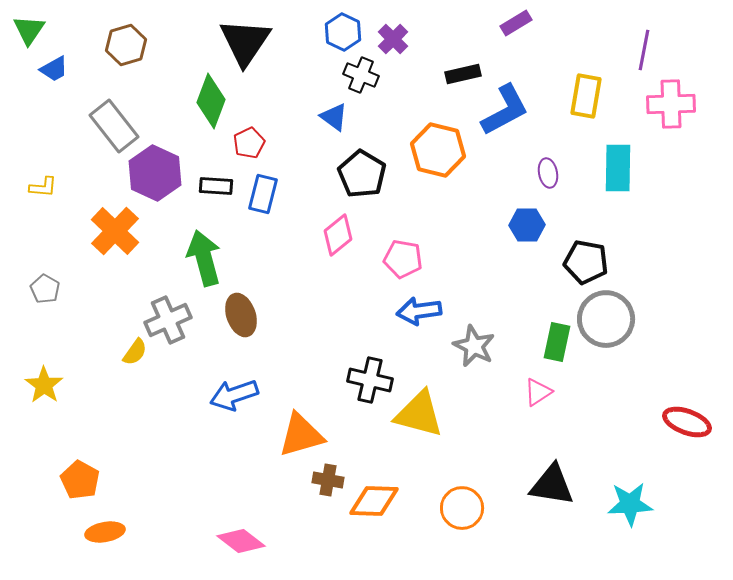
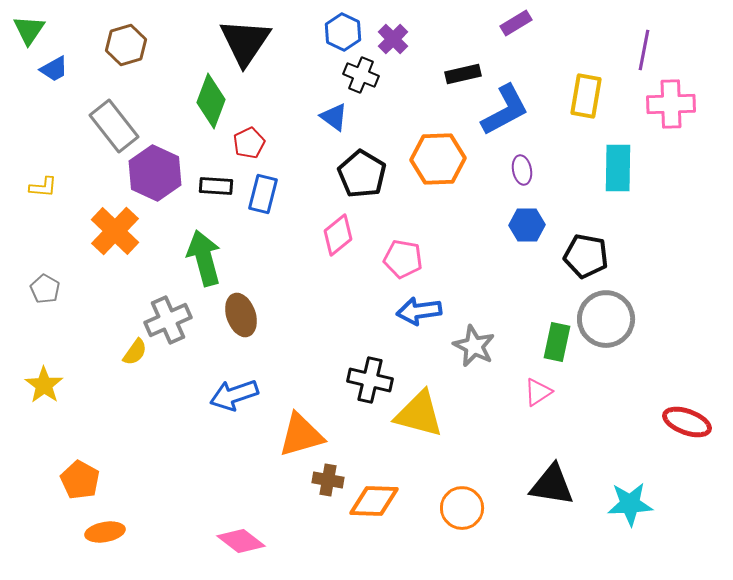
orange hexagon at (438, 150): moved 9 px down; rotated 16 degrees counterclockwise
purple ellipse at (548, 173): moved 26 px left, 3 px up
black pentagon at (586, 262): moved 6 px up
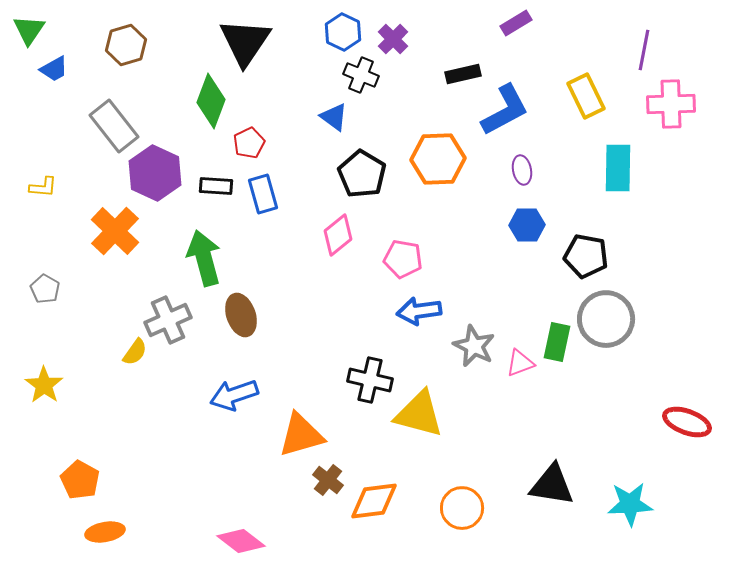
yellow rectangle at (586, 96): rotated 36 degrees counterclockwise
blue rectangle at (263, 194): rotated 30 degrees counterclockwise
pink triangle at (538, 392): moved 18 px left, 29 px up; rotated 12 degrees clockwise
brown cross at (328, 480): rotated 28 degrees clockwise
orange diamond at (374, 501): rotated 9 degrees counterclockwise
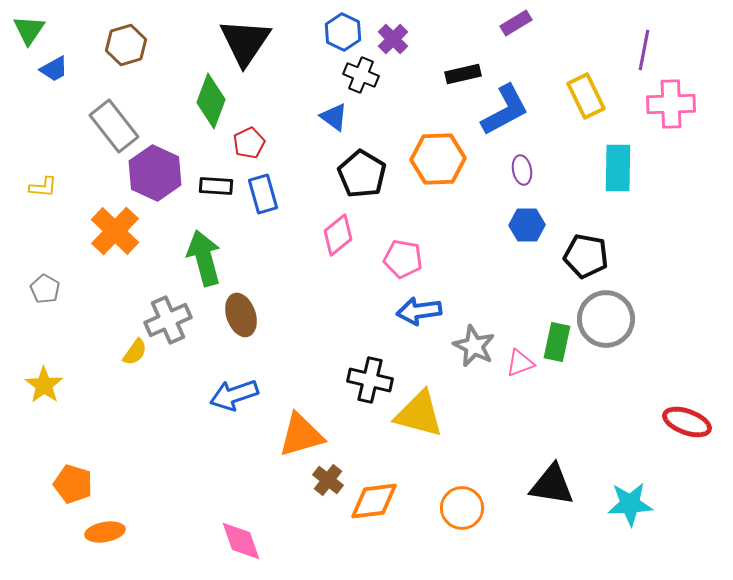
orange pentagon at (80, 480): moved 7 px left, 4 px down; rotated 12 degrees counterclockwise
pink diamond at (241, 541): rotated 33 degrees clockwise
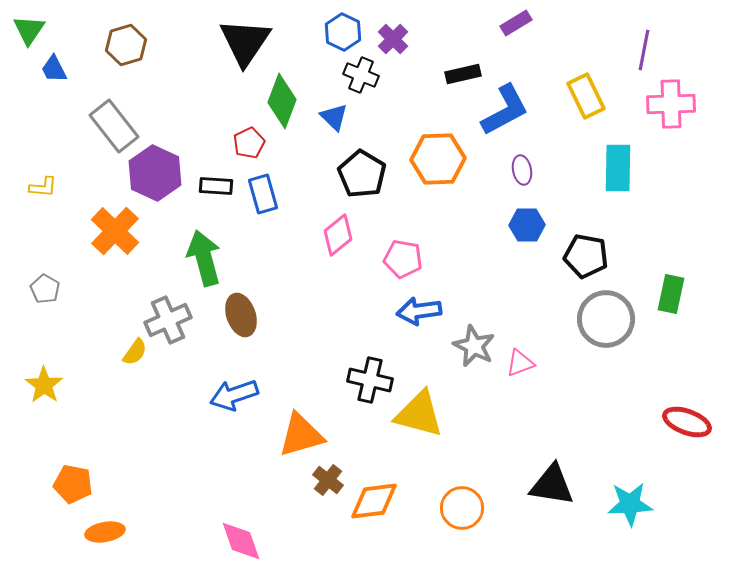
blue trapezoid at (54, 69): rotated 92 degrees clockwise
green diamond at (211, 101): moved 71 px right
blue triangle at (334, 117): rotated 8 degrees clockwise
green rectangle at (557, 342): moved 114 px right, 48 px up
orange pentagon at (73, 484): rotated 6 degrees counterclockwise
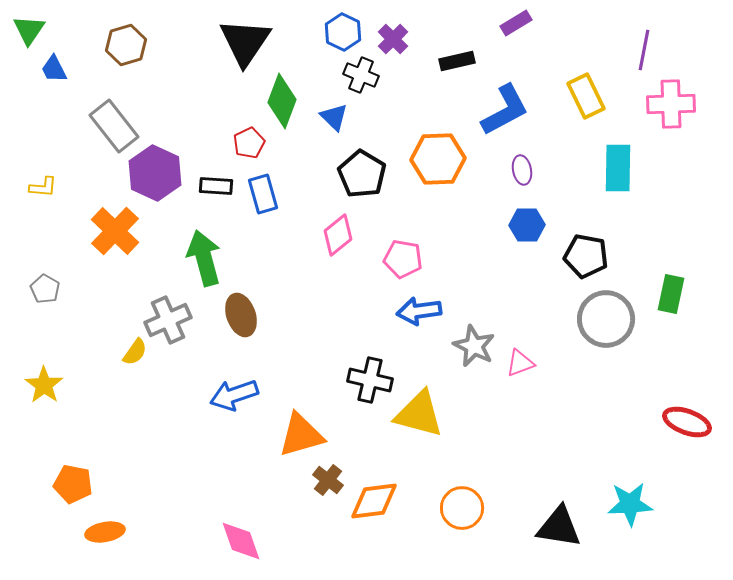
black rectangle at (463, 74): moved 6 px left, 13 px up
black triangle at (552, 485): moved 7 px right, 42 px down
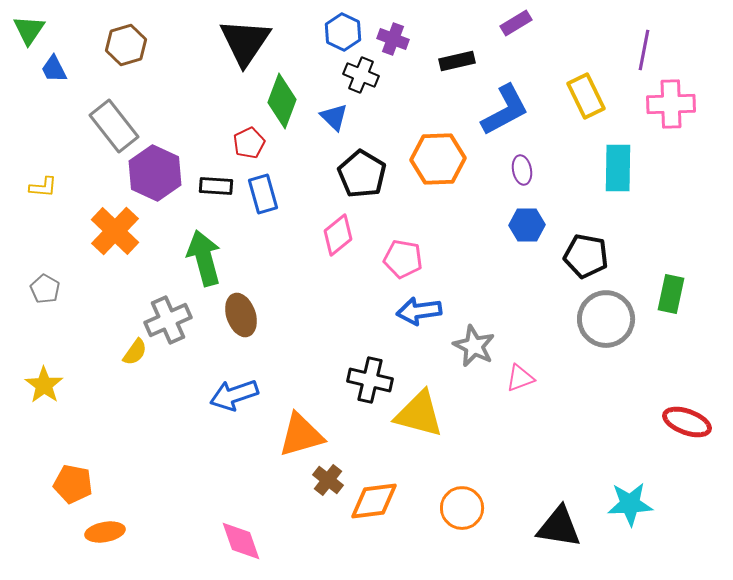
purple cross at (393, 39): rotated 24 degrees counterclockwise
pink triangle at (520, 363): moved 15 px down
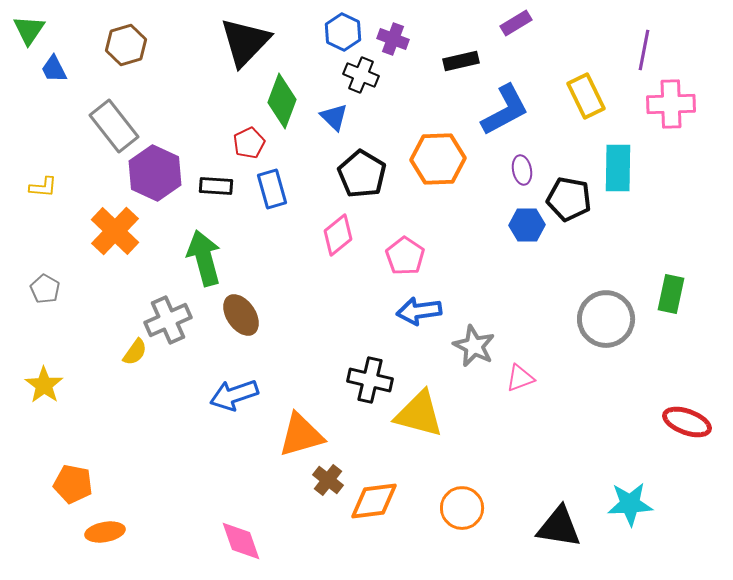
black triangle at (245, 42): rotated 10 degrees clockwise
black rectangle at (457, 61): moved 4 px right
blue rectangle at (263, 194): moved 9 px right, 5 px up
black pentagon at (586, 256): moved 17 px left, 57 px up
pink pentagon at (403, 259): moved 2 px right, 3 px up; rotated 24 degrees clockwise
brown ellipse at (241, 315): rotated 15 degrees counterclockwise
